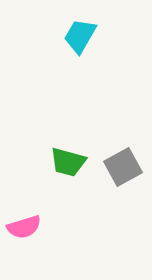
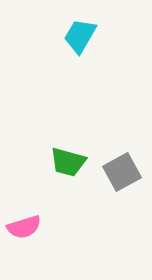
gray square: moved 1 px left, 5 px down
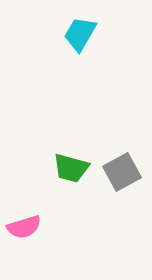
cyan trapezoid: moved 2 px up
green trapezoid: moved 3 px right, 6 px down
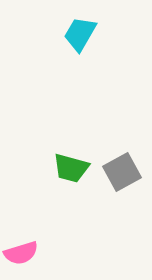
pink semicircle: moved 3 px left, 26 px down
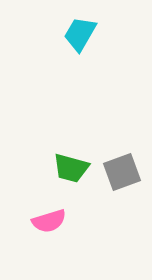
gray square: rotated 9 degrees clockwise
pink semicircle: moved 28 px right, 32 px up
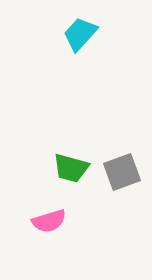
cyan trapezoid: rotated 12 degrees clockwise
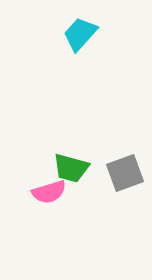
gray square: moved 3 px right, 1 px down
pink semicircle: moved 29 px up
